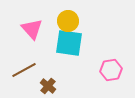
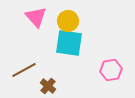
pink triangle: moved 4 px right, 12 px up
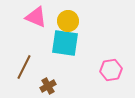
pink triangle: rotated 25 degrees counterclockwise
cyan square: moved 4 px left
brown line: moved 3 px up; rotated 35 degrees counterclockwise
brown cross: rotated 21 degrees clockwise
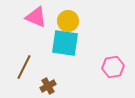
pink hexagon: moved 2 px right, 3 px up
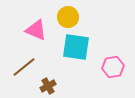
pink triangle: moved 13 px down
yellow circle: moved 4 px up
cyan square: moved 11 px right, 4 px down
brown line: rotated 25 degrees clockwise
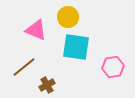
brown cross: moved 1 px left, 1 px up
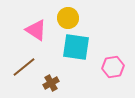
yellow circle: moved 1 px down
pink triangle: rotated 10 degrees clockwise
brown cross: moved 4 px right, 2 px up
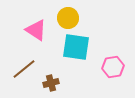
brown line: moved 2 px down
brown cross: rotated 14 degrees clockwise
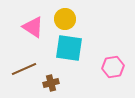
yellow circle: moved 3 px left, 1 px down
pink triangle: moved 3 px left, 3 px up
cyan square: moved 7 px left, 1 px down
brown line: rotated 15 degrees clockwise
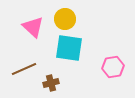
pink triangle: rotated 10 degrees clockwise
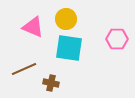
yellow circle: moved 1 px right
pink triangle: rotated 20 degrees counterclockwise
pink hexagon: moved 4 px right, 28 px up; rotated 10 degrees clockwise
brown cross: rotated 28 degrees clockwise
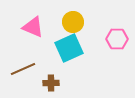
yellow circle: moved 7 px right, 3 px down
cyan square: rotated 32 degrees counterclockwise
brown line: moved 1 px left
brown cross: rotated 14 degrees counterclockwise
